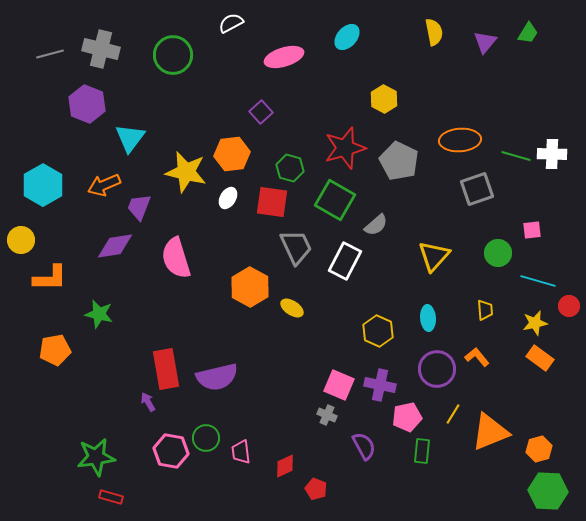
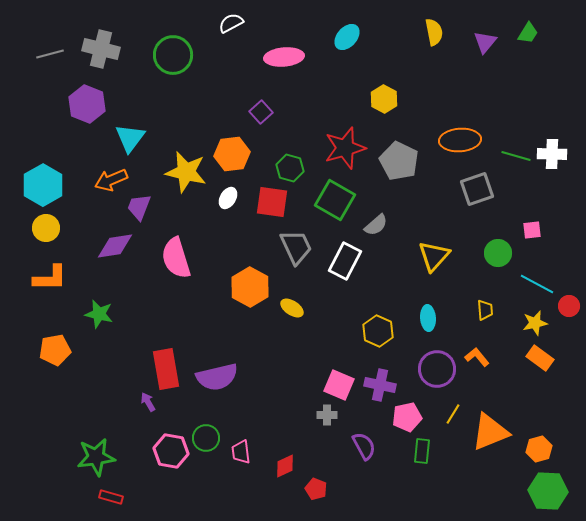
pink ellipse at (284, 57): rotated 12 degrees clockwise
orange arrow at (104, 185): moved 7 px right, 5 px up
yellow circle at (21, 240): moved 25 px right, 12 px up
cyan line at (538, 281): moved 1 px left, 3 px down; rotated 12 degrees clockwise
gray cross at (327, 415): rotated 24 degrees counterclockwise
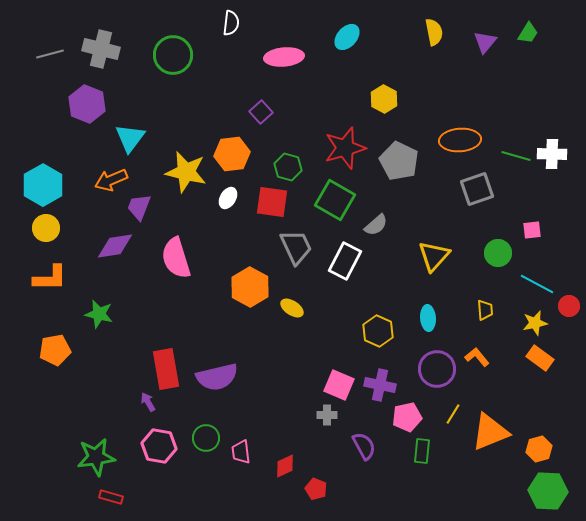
white semicircle at (231, 23): rotated 125 degrees clockwise
green hexagon at (290, 168): moved 2 px left, 1 px up
pink hexagon at (171, 451): moved 12 px left, 5 px up
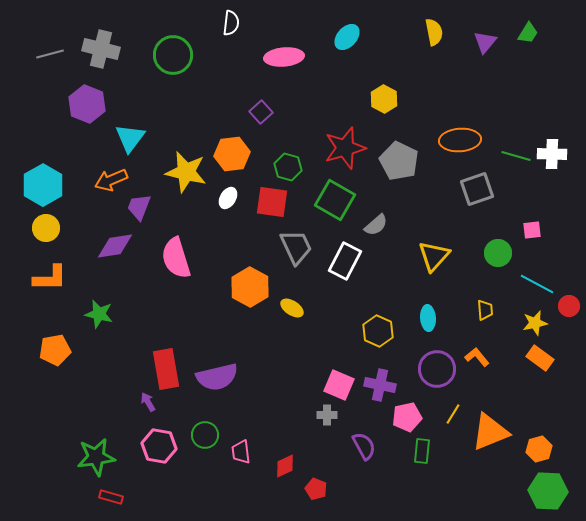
green circle at (206, 438): moved 1 px left, 3 px up
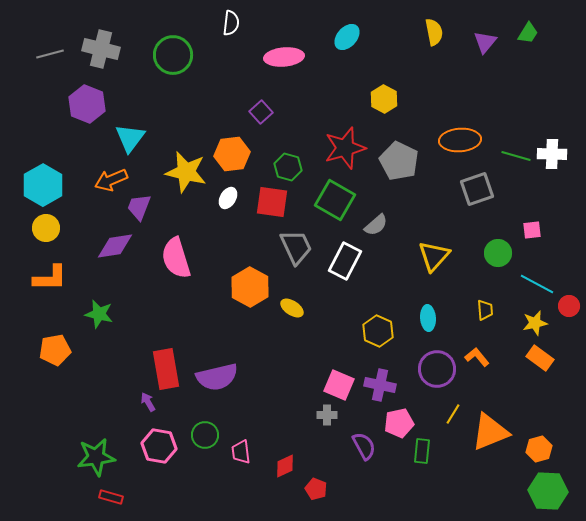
pink pentagon at (407, 417): moved 8 px left, 6 px down
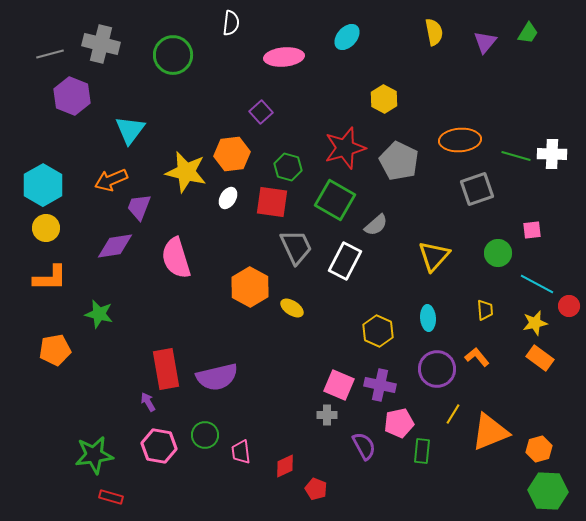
gray cross at (101, 49): moved 5 px up
purple hexagon at (87, 104): moved 15 px left, 8 px up
cyan triangle at (130, 138): moved 8 px up
green star at (96, 457): moved 2 px left, 2 px up
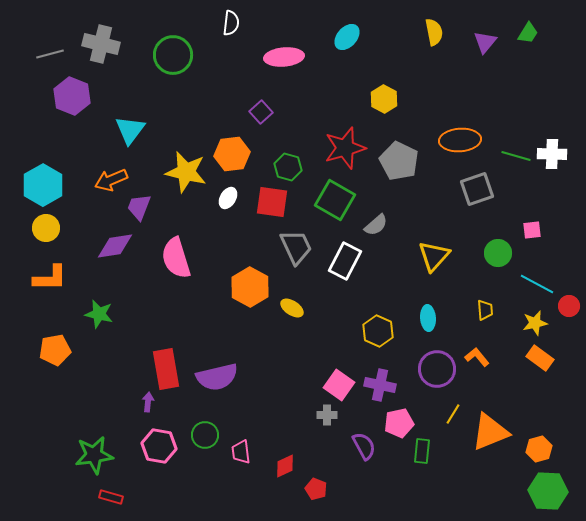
pink square at (339, 385): rotated 12 degrees clockwise
purple arrow at (148, 402): rotated 36 degrees clockwise
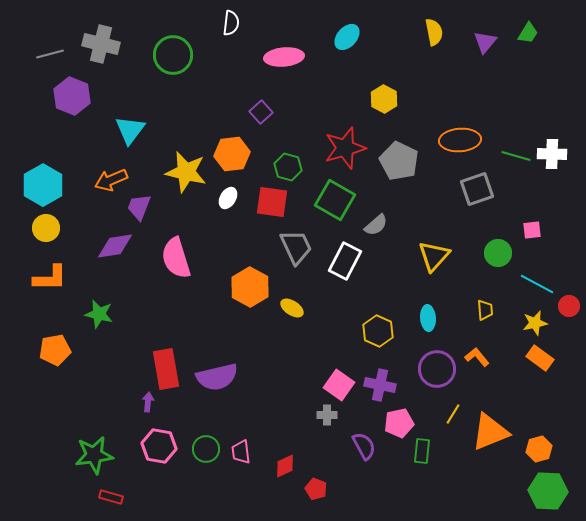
green circle at (205, 435): moved 1 px right, 14 px down
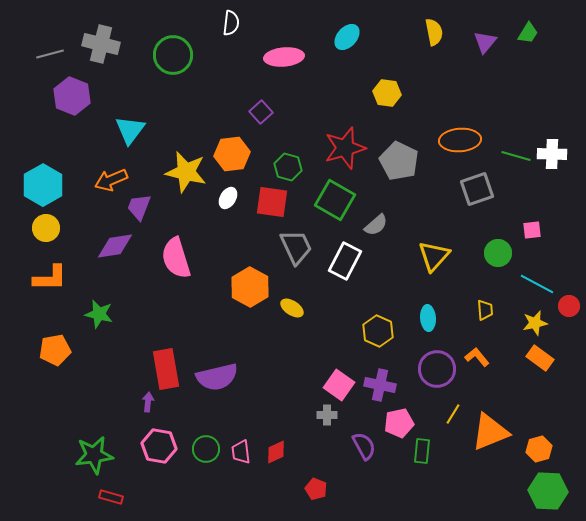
yellow hexagon at (384, 99): moved 3 px right, 6 px up; rotated 20 degrees counterclockwise
red diamond at (285, 466): moved 9 px left, 14 px up
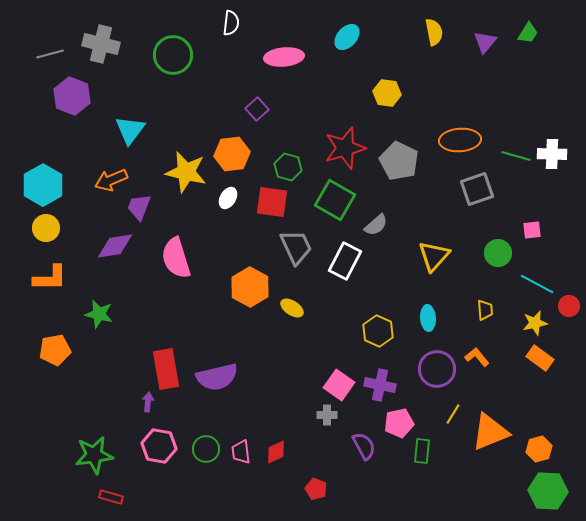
purple square at (261, 112): moved 4 px left, 3 px up
